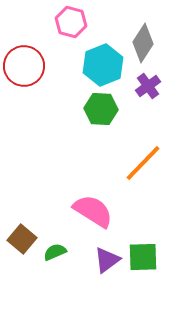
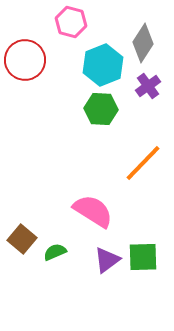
red circle: moved 1 px right, 6 px up
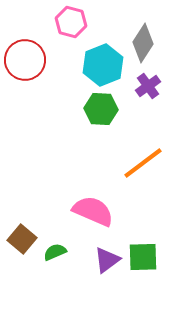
orange line: rotated 9 degrees clockwise
pink semicircle: rotated 9 degrees counterclockwise
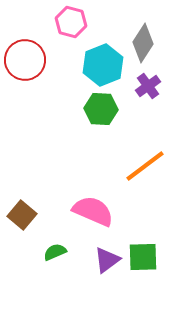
orange line: moved 2 px right, 3 px down
brown square: moved 24 px up
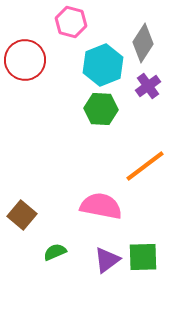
pink semicircle: moved 8 px right, 5 px up; rotated 12 degrees counterclockwise
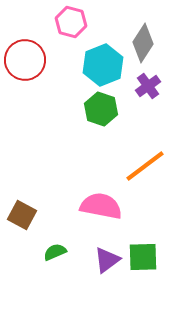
green hexagon: rotated 16 degrees clockwise
brown square: rotated 12 degrees counterclockwise
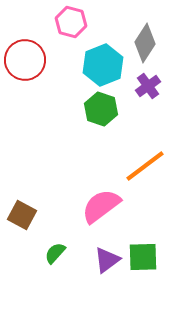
gray diamond: moved 2 px right
pink semicircle: rotated 48 degrees counterclockwise
green semicircle: moved 1 px down; rotated 25 degrees counterclockwise
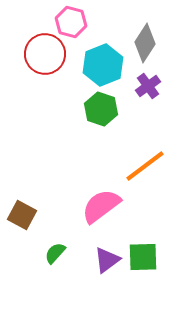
red circle: moved 20 px right, 6 px up
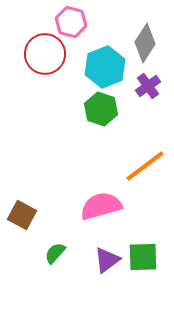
cyan hexagon: moved 2 px right, 2 px down
pink semicircle: rotated 21 degrees clockwise
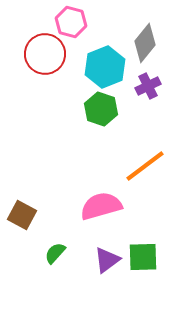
gray diamond: rotated 6 degrees clockwise
purple cross: rotated 10 degrees clockwise
